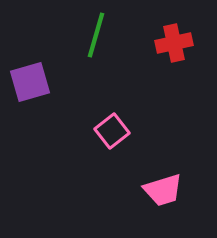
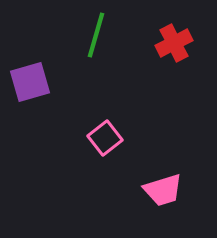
red cross: rotated 15 degrees counterclockwise
pink square: moved 7 px left, 7 px down
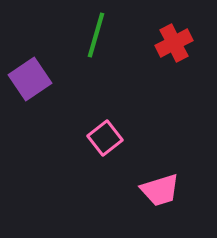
purple square: moved 3 px up; rotated 18 degrees counterclockwise
pink trapezoid: moved 3 px left
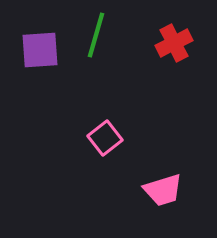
purple square: moved 10 px right, 29 px up; rotated 30 degrees clockwise
pink trapezoid: moved 3 px right
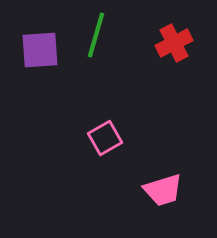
pink square: rotated 8 degrees clockwise
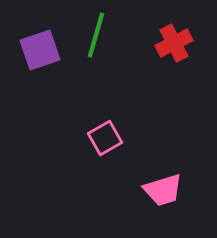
purple square: rotated 15 degrees counterclockwise
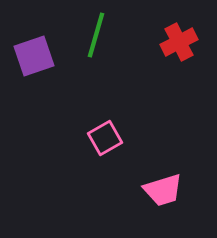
red cross: moved 5 px right, 1 px up
purple square: moved 6 px left, 6 px down
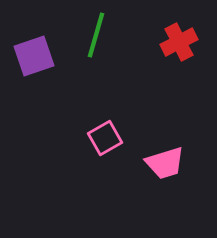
pink trapezoid: moved 2 px right, 27 px up
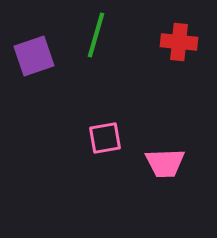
red cross: rotated 33 degrees clockwise
pink square: rotated 20 degrees clockwise
pink trapezoid: rotated 15 degrees clockwise
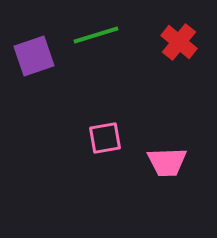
green line: rotated 57 degrees clockwise
red cross: rotated 33 degrees clockwise
pink trapezoid: moved 2 px right, 1 px up
